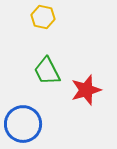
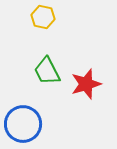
red star: moved 6 px up
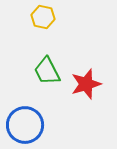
blue circle: moved 2 px right, 1 px down
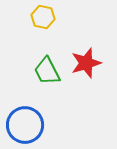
red star: moved 21 px up
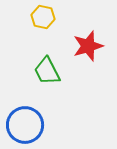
red star: moved 2 px right, 17 px up
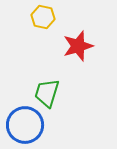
red star: moved 10 px left
green trapezoid: moved 22 px down; rotated 44 degrees clockwise
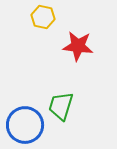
red star: rotated 24 degrees clockwise
green trapezoid: moved 14 px right, 13 px down
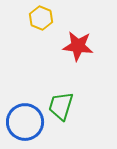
yellow hexagon: moved 2 px left, 1 px down; rotated 10 degrees clockwise
blue circle: moved 3 px up
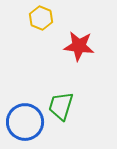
red star: moved 1 px right
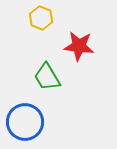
green trapezoid: moved 14 px left, 29 px up; rotated 48 degrees counterclockwise
